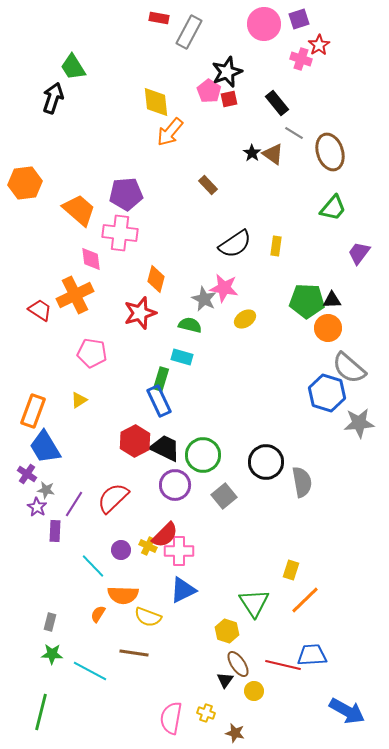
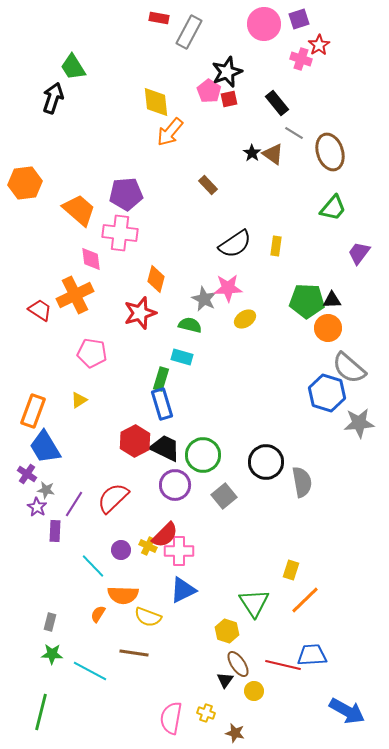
pink star at (224, 288): moved 4 px right; rotated 12 degrees counterclockwise
blue rectangle at (159, 401): moved 3 px right, 3 px down; rotated 8 degrees clockwise
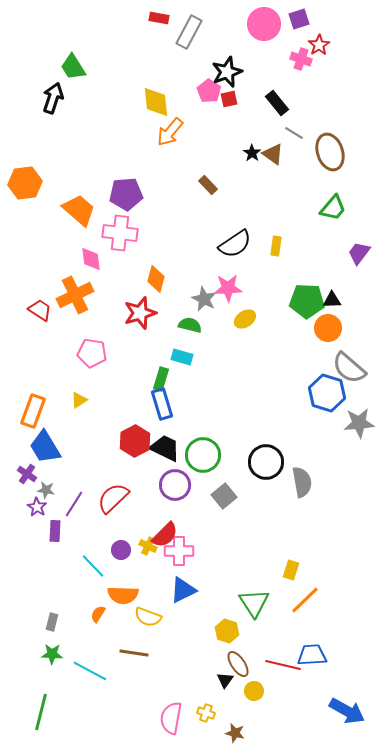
gray rectangle at (50, 622): moved 2 px right
